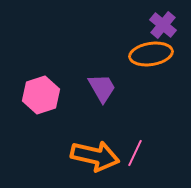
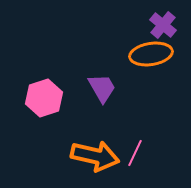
pink hexagon: moved 3 px right, 3 px down
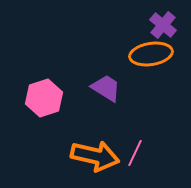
purple trapezoid: moved 4 px right; rotated 28 degrees counterclockwise
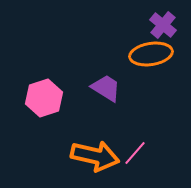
pink line: rotated 16 degrees clockwise
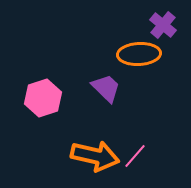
orange ellipse: moved 12 px left; rotated 6 degrees clockwise
purple trapezoid: rotated 12 degrees clockwise
pink hexagon: moved 1 px left
pink line: moved 3 px down
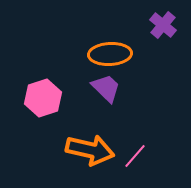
orange ellipse: moved 29 px left
orange arrow: moved 5 px left, 6 px up
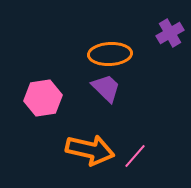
purple cross: moved 7 px right, 8 px down; rotated 20 degrees clockwise
pink hexagon: rotated 9 degrees clockwise
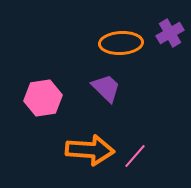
orange ellipse: moved 11 px right, 11 px up
orange arrow: rotated 9 degrees counterclockwise
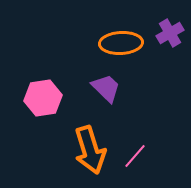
orange arrow: rotated 69 degrees clockwise
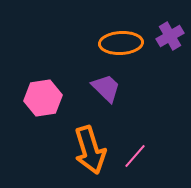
purple cross: moved 3 px down
